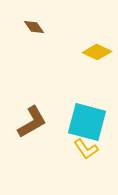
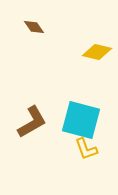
yellow diamond: rotated 12 degrees counterclockwise
cyan square: moved 6 px left, 2 px up
yellow L-shape: rotated 15 degrees clockwise
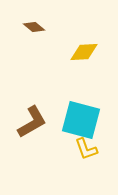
brown diamond: rotated 15 degrees counterclockwise
yellow diamond: moved 13 px left; rotated 16 degrees counterclockwise
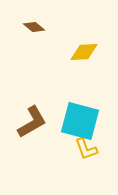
cyan square: moved 1 px left, 1 px down
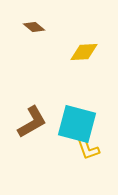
cyan square: moved 3 px left, 3 px down
yellow L-shape: moved 2 px right
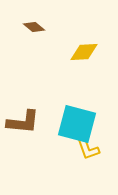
brown L-shape: moved 9 px left; rotated 36 degrees clockwise
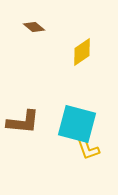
yellow diamond: moved 2 px left; rotated 32 degrees counterclockwise
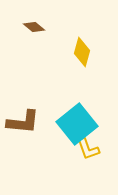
yellow diamond: rotated 40 degrees counterclockwise
cyan square: rotated 36 degrees clockwise
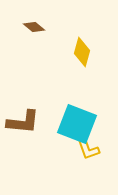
cyan square: rotated 30 degrees counterclockwise
